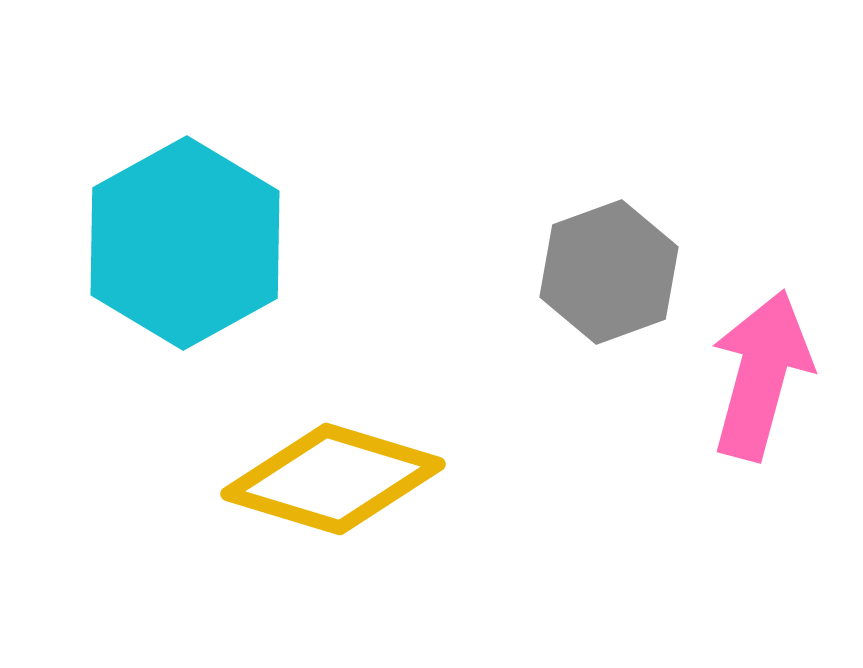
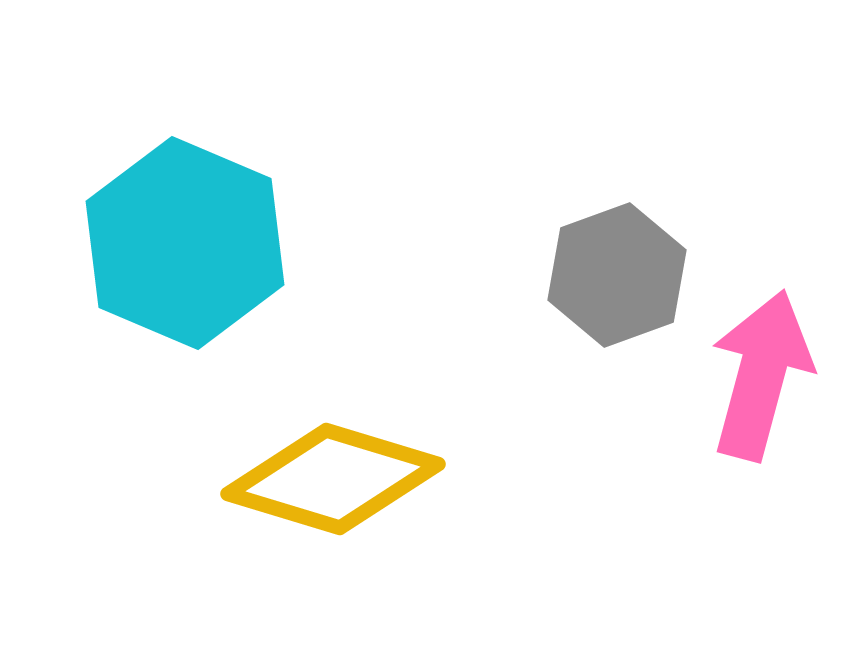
cyan hexagon: rotated 8 degrees counterclockwise
gray hexagon: moved 8 px right, 3 px down
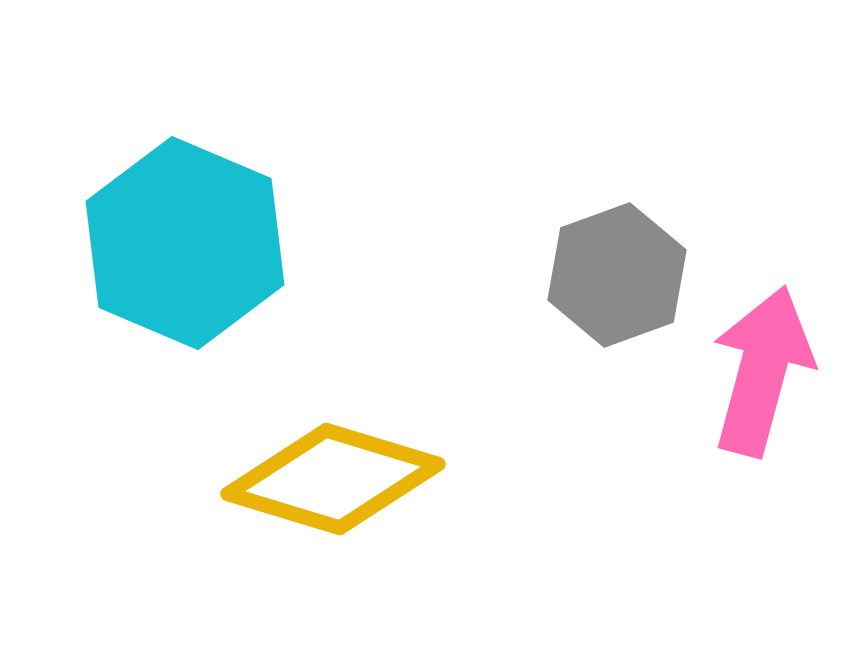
pink arrow: moved 1 px right, 4 px up
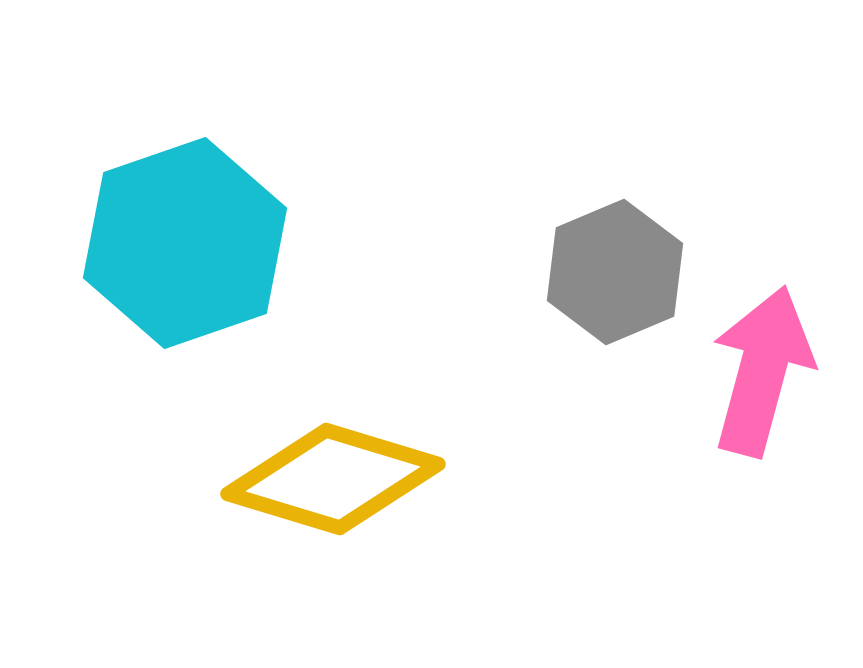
cyan hexagon: rotated 18 degrees clockwise
gray hexagon: moved 2 px left, 3 px up; rotated 3 degrees counterclockwise
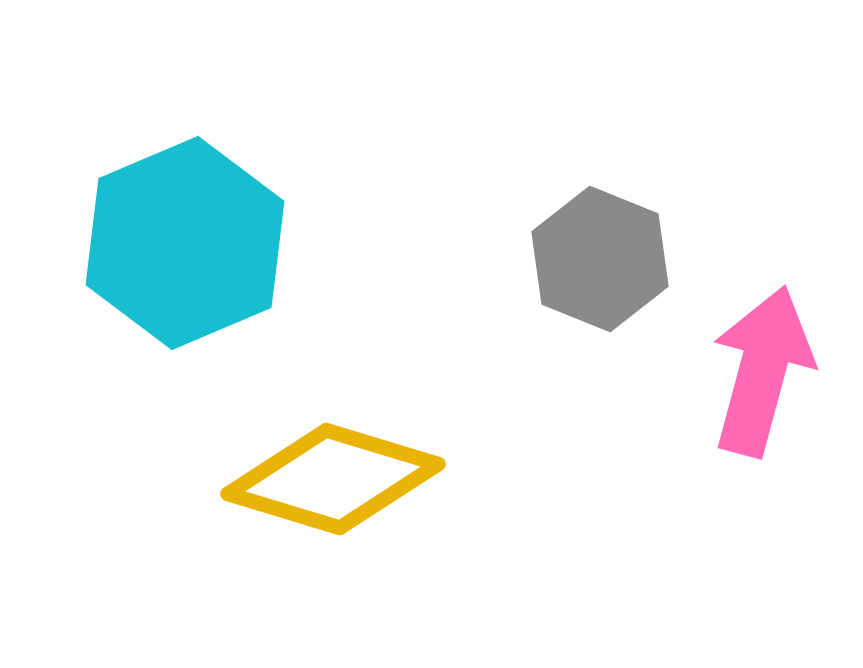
cyan hexagon: rotated 4 degrees counterclockwise
gray hexagon: moved 15 px left, 13 px up; rotated 15 degrees counterclockwise
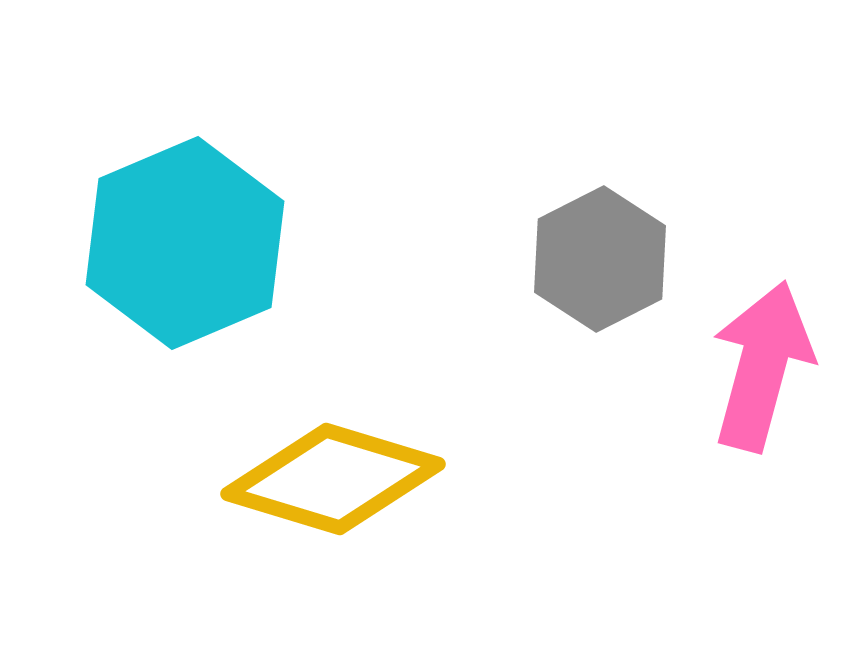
gray hexagon: rotated 11 degrees clockwise
pink arrow: moved 5 px up
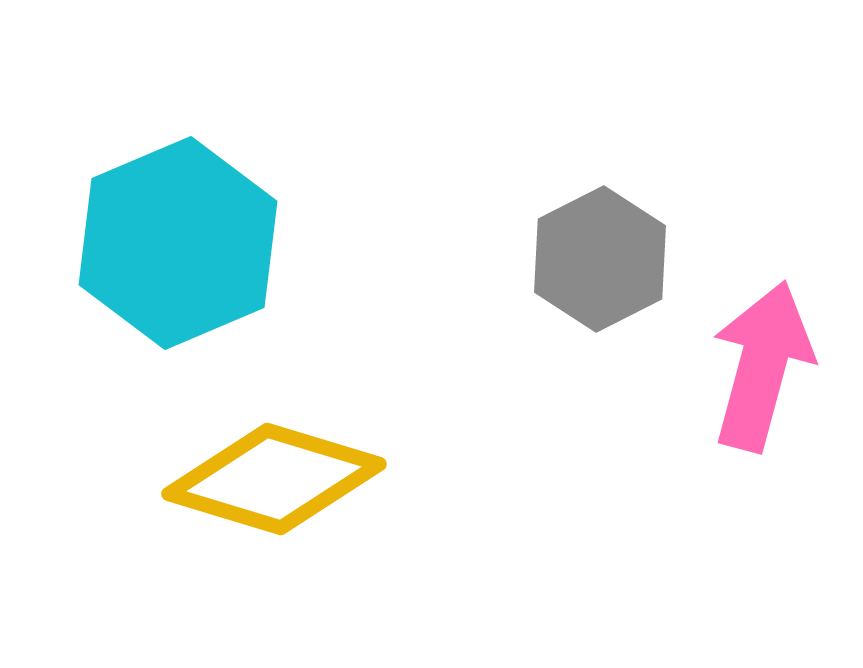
cyan hexagon: moved 7 px left
yellow diamond: moved 59 px left
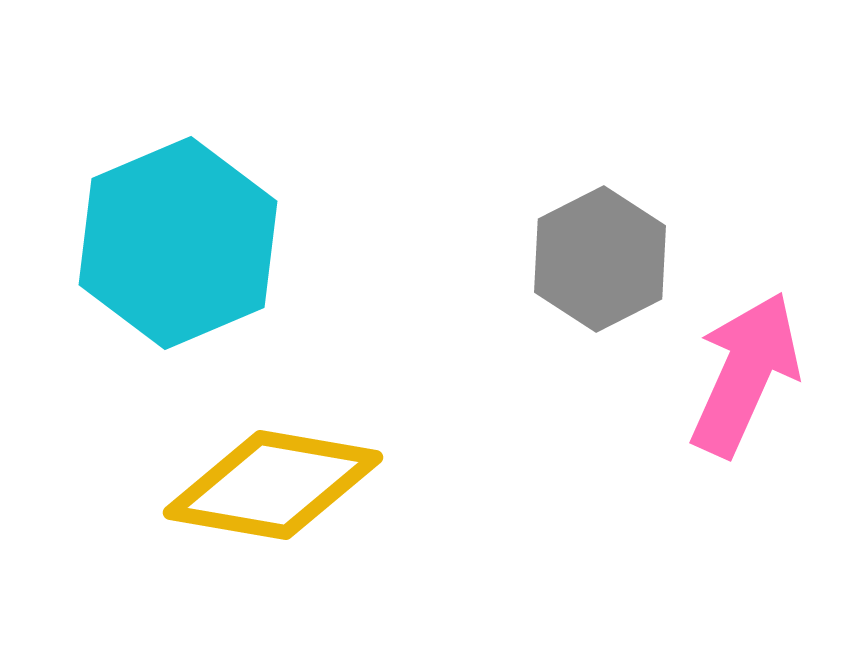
pink arrow: moved 17 px left, 8 px down; rotated 9 degrees clockwise
yellow diamond: moved 1 px left, 6 px down; rotated 7 degrees counterclockwise
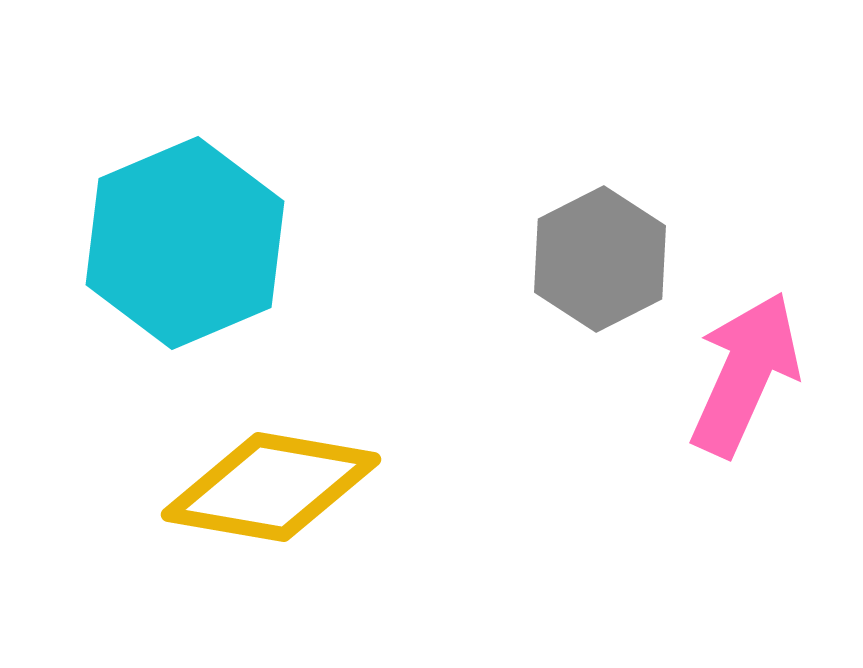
cyan hexagon: moved 7 px right
yellow diamond: moved 2 px left, 2 px down
